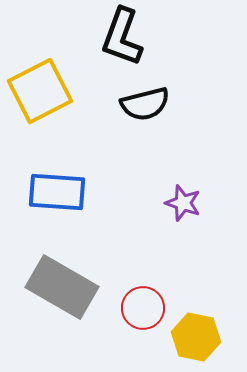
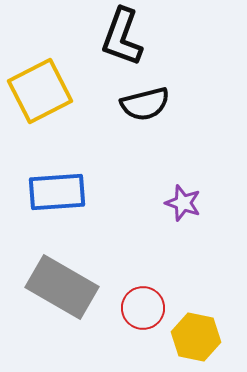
blue rectangle: rotated 8 degrees counterclockwise
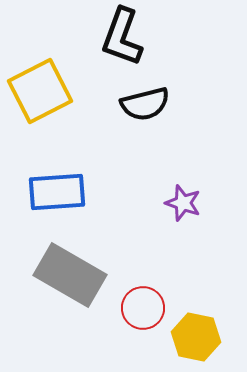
gray rectangle: moved 8 px right, 12 px up
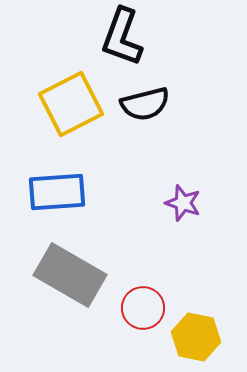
yellow square: moved 31 px right, 13 px down
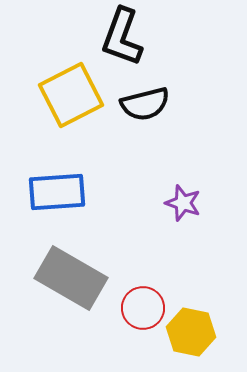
yellow square: moved 9 px up
gray rectangle: moved 1 px right, 3 px down
yellow hexagon: moved 5 px left, 5 px up
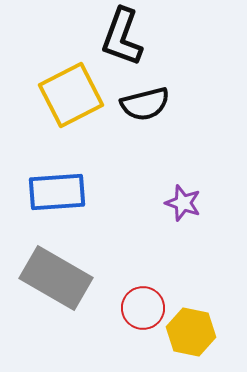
gray rectangle: moved 15 px left
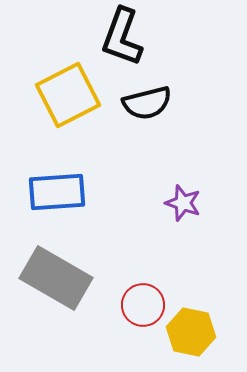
yellow square: moved 3 px left
black semicircle: moved 2 px right, 1 px up
red circle: moved 3 px up
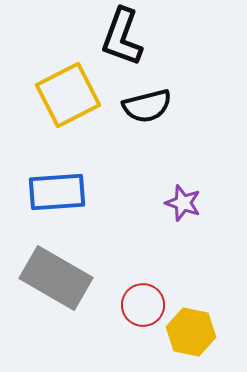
black semicircle: moved 3 px down
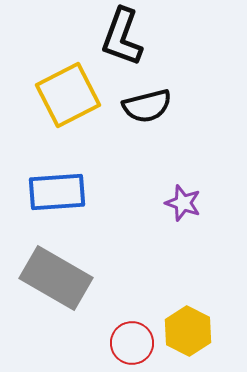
red circle: moved 11 px left, 38 px down
yellow hexagon: moved 3 px left, 1 px up; rotated 15 degrees clockwise
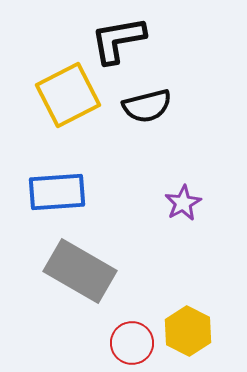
black L-shape: moved 4 px left, 3 px down; rotated 60 degrees clockwise
purple star: rotated 24 degrees clockwise
gray rectangle: moved 24 px right, 7 px up
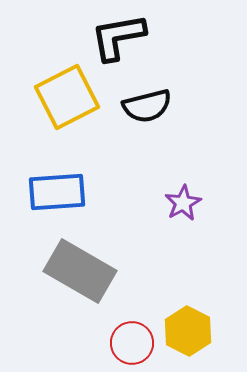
black L-shape: moved 3 px up
yellow square: moved 1 px left, 2 px down
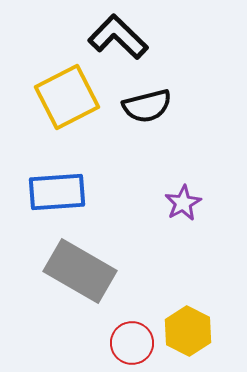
black L-shape: rotated 54 degrees clockwise
